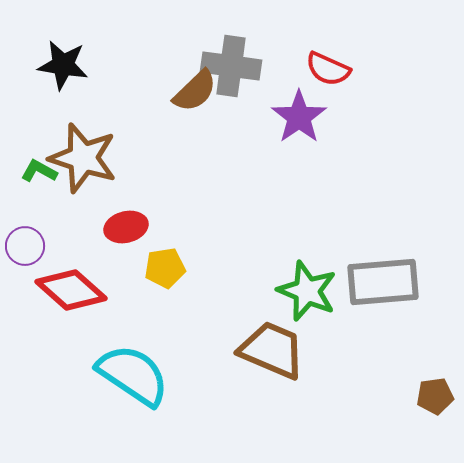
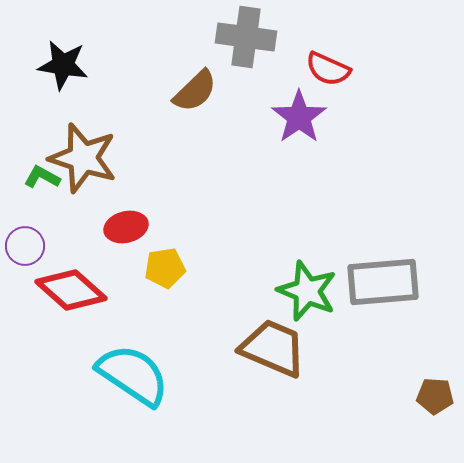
gray cross: moved 15 px right, 29 px up
green L-shape: moved 3 px right, 6 px down
brown trapezoid: moved 1 px right, 2 px up
brown pentagon: rotated 12 degrees clockwise
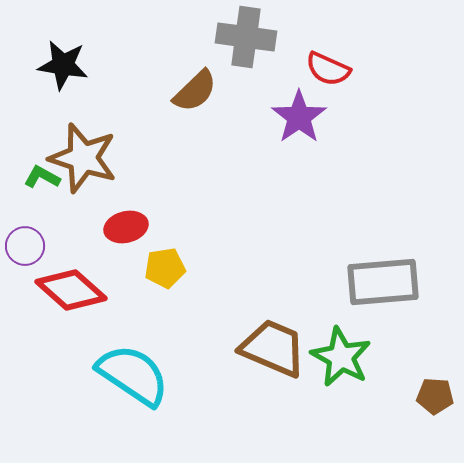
green star: moved 34 px right, 66 px down; rotated 6 degrees clockwise
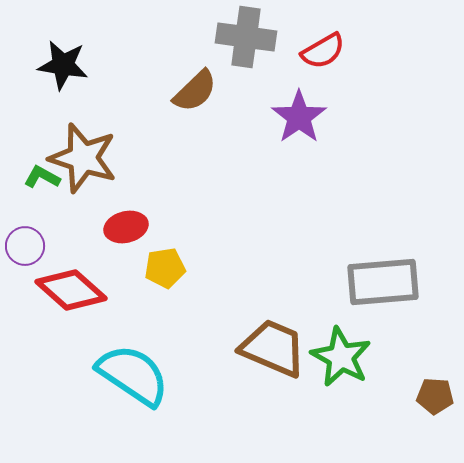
red semicircle: moved 5 px left, 18 px up; rotated 54 degrees counterclockwise
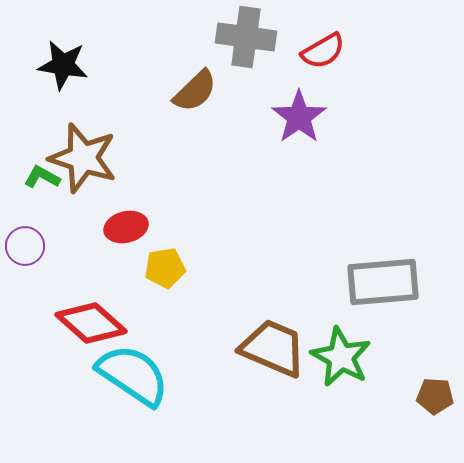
red diamond: moved 20 px right, 33 px down
